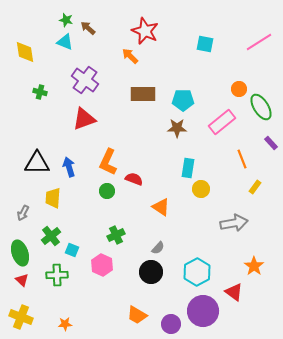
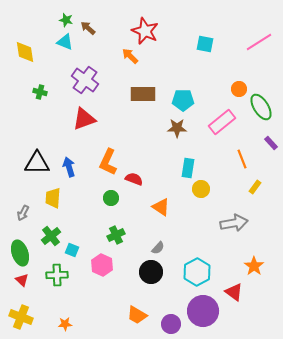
green circle at (107, 191): moved 4 px right, 7 px down
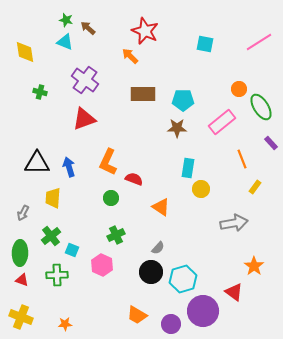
green ellipse at (20, 253): rotated 20 degrees clockwise
cyan hexagon at (197, 272): moved 14 px left, 7 px down; rotated 12 degrees clockwise
red triangle at (22, 280): rotated 24 degrees counterclockwise
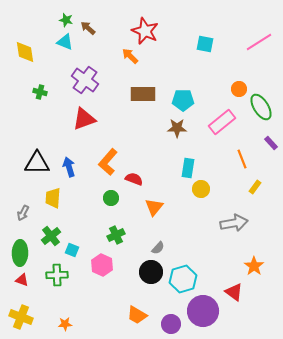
orange L-shape at (108, 162): rotated 16 degrees clockwise
orange triangle at (161, 207): moved 7 px left; rotated 36 degrees clockwise
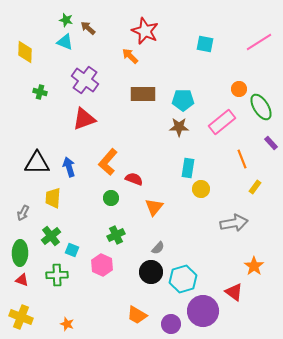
yellow diamond at (25, 52): rotated 10 degrees clockwise
brown star at (177, 128): moved 2 px right, 1 px up
orange star at (65, 324): moved 2 px right; rotated 24 degrees clockwise
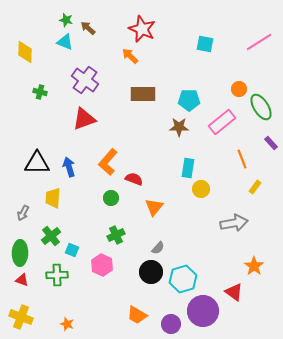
red star at (145, 31): moved 3 px left, 2 px up
cyan pentagon at (183, 100): moved 6 px right
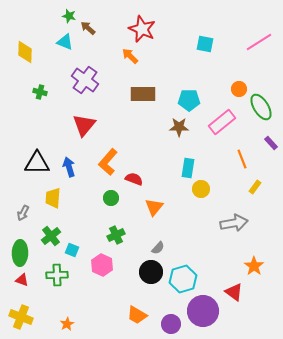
green star at (66, 20): moved 3 px right, 4 px up
red triangle at (84, 119): moved 6 px down; rotated 30 degrees counterclockwise
orange star at (67, 324): rotated 24 degrees clockwise
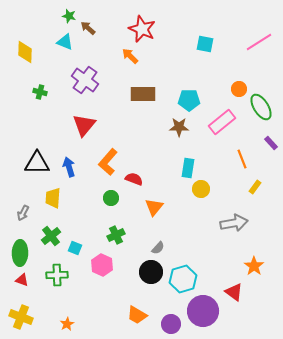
cyan square at (72, 250): moved 3 px right, 2 px up
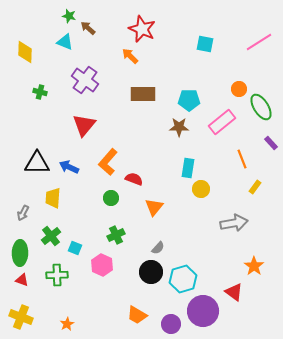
blue arrow at (69, 167): rotated 48 degrees counterclockwise
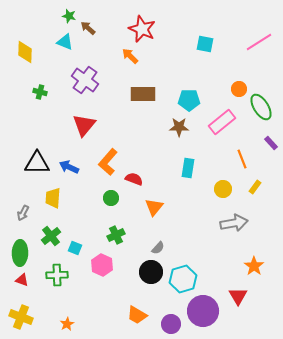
yellow circle at (201, 189): moved 22 px right
red triangle at (234, 292): moved 4 px right, 4 px down; rotated 24 degrees clockwise
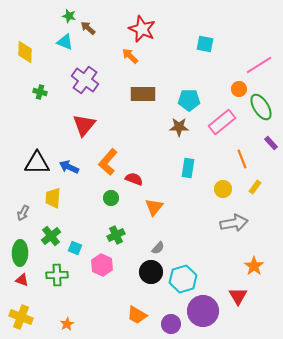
pink line at (259, 42): moved 23 px down
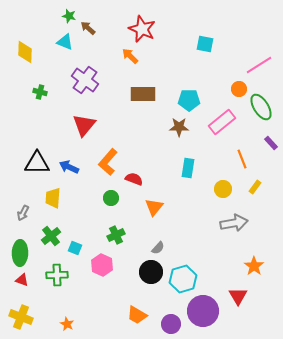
orange star at (67, 324): rotated 16 degrees counterclockwise
